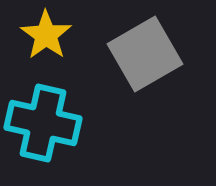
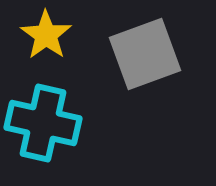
gray square: rotated 10 degrees clockwise
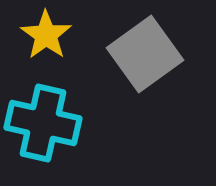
gray square: rotated 16 degrees counterclockwise
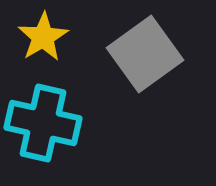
yellow star: moved 3 px left, 2 px down; rotated 6 degrees clockwise
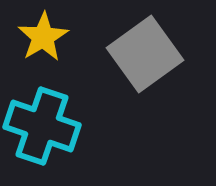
cyan cross: moved 1 px left, 3 px down; rotated 6 degrees clockwise
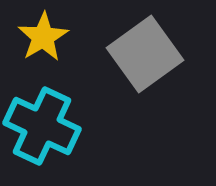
cyan cross: rotated 6 degrees clockwise
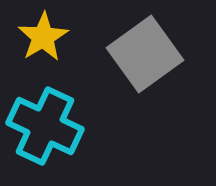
cyan cross: moved 3 px right
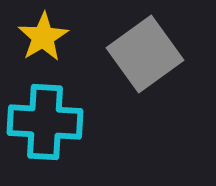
cyan cross: moved 4 px up; rotated 22 degrees counterclockwise
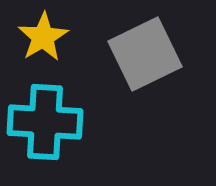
gray square: rotated 10 degrees clockwise
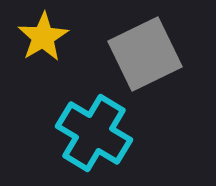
cyan cross: moved 49 px right, 11 px down; rotated 28 degrees clockwise
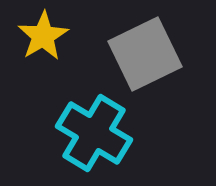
yellow star: moved 1 px up
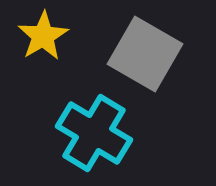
gray square: rotated 34 degrees counterclockwise
